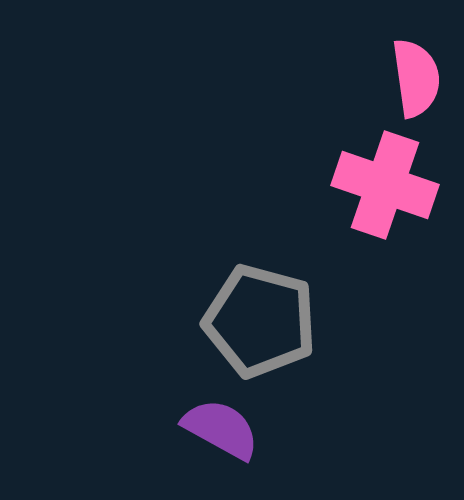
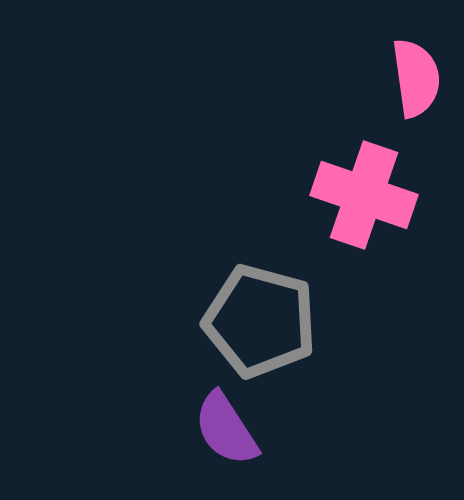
pink cross: moved 21 px left, 10 px down
purple semicircle: moved 5 px right; rotated 152 degrees counterclockwise
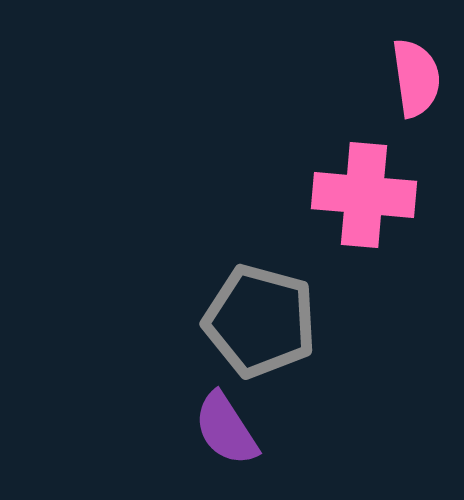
pink cross: rotated 14 degrees counterclockwise
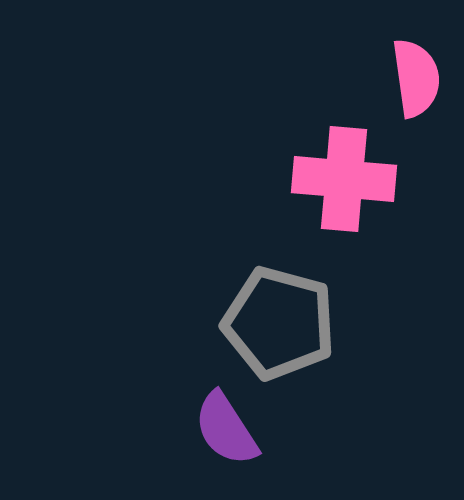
pink cross: moved 20 px left, 16 px up
gray pentagon: moved 19 px right, 2 px down
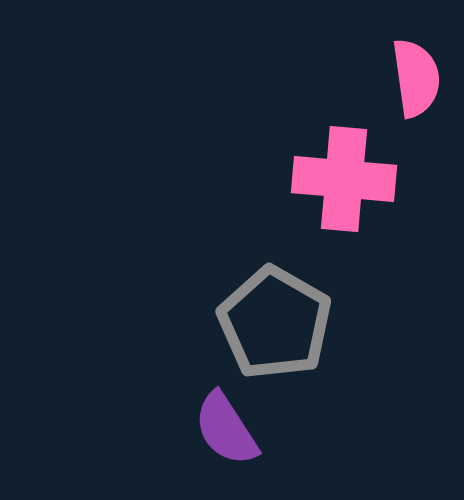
gray pentagon: moved 4 px left; rotated 15 degrees clockwise
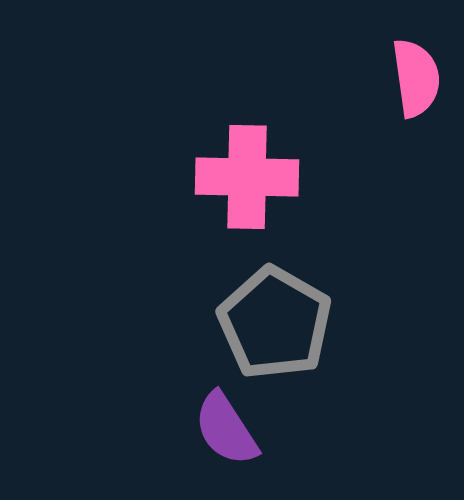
pink cross: moved 97 px left, 2 px up; rotated 4 degrees counterclockwise
